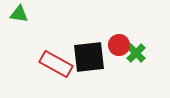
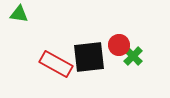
green cross: moved 3 px left, 3 px down
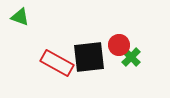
green triangle: moved 1 px right, 3 px down; rotated 12 degrees clockwise
green cross: moved 2 px left, 1 px down
red rectangle: moved 1 px right, 1 px up
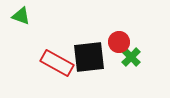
green triangle: moved 1 px right, 1 px up
red circle: moved 3 px up
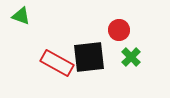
red circle: moved 12 px up
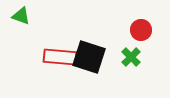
red circle: moved 22 px right
black square: rotated 24 degrees clockwise
red rectangle: moved 3 px right, 6 px up; rotated 24 degrees counterclockwise
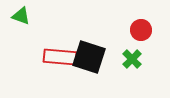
green cross: moved 1 px right, 2 px down
